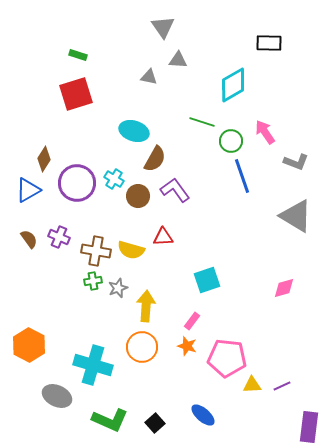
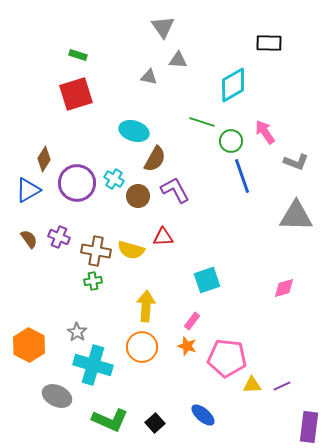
purple L-shape at (175, 190): rotated 8 degrees clockwise
gray triangle at (296, 216): rotated 30 degrees counterclockwise
gray star at (118, 288): moved 41 px left, 44 px down; rotated 18 degrees counterclockwise
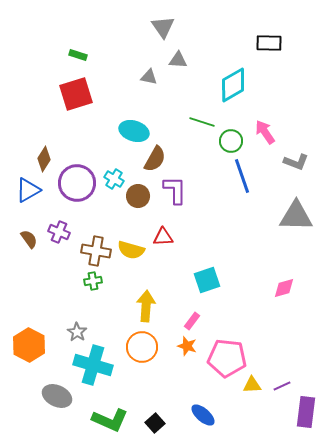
purple L-shape at (175, 190): rotated 28 degrees clockwise
purple cross at (59, 237): moved 5 px up
purple rectangle at (309, 427): moved 3 px left, 15 px up
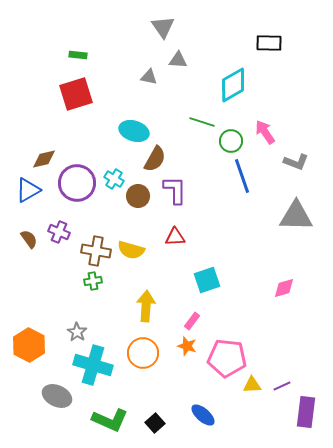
green rectangle at (78, 55): rotated 12 degrees counterclockwise
brown diamond at (44, 159): rotated 45 degrees clockwise
red triangle at (163, 237): moved 12 px right
orange circle at (142, 347): moved 1 px right, 6 px down
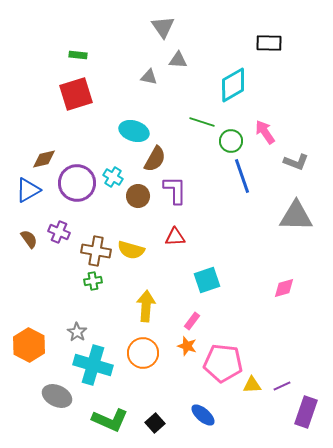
cyan cross at (114, 179): moved 1 px left, 2 px up
pink pentagon at (227, 358): moved 4 px left, 5 px down
purple rectangle at (306, 412): rotated 12 degrees clockwise
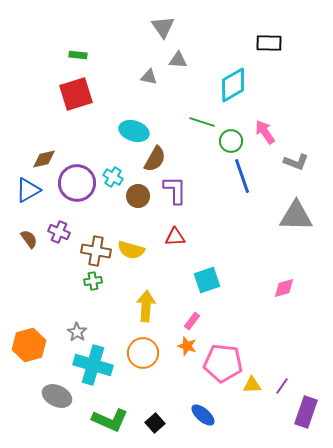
orange hexagon at (29, 345): rotated 16 degrees clockwise
purple line at (282, 386): rotated 30 degrees counterclockwise
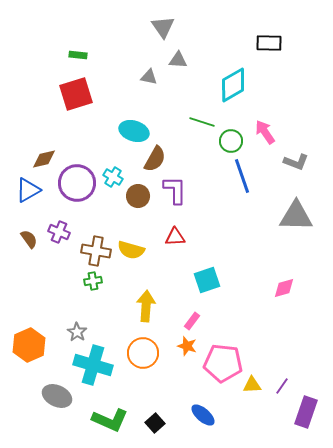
orange hexagon at (29, 345): rotated 8 degrees counterclockwise
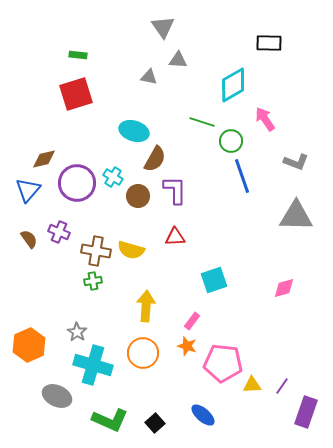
pink arrow at (265, 132): moved 13 px up
blue triangle at (28, 190): rotated 20 degrees counterclockwise
cyan square at (207, 280): moved 7 px right
